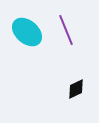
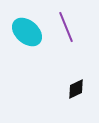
purple line: moved 3 px up
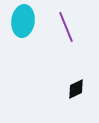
cyan ellipse: moved 4 px left, 11 px up; rotated 56 degrees clockwise
